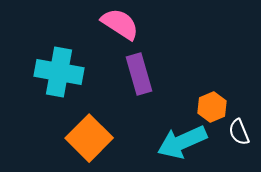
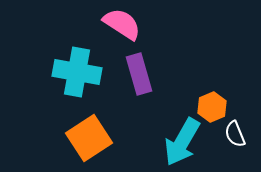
pink semicircle: moved 2 px right
cyan cross: moved 18 px right
white semicircle: moved 4 px left, 2 px down
orange square: rotated 12 degrees clockwise
cyan arrow: rotated 36 degrees counterclockwise
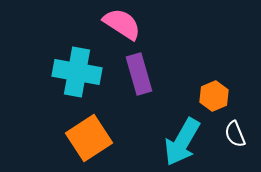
orange hexagon: moved 2 px right, 11 px up
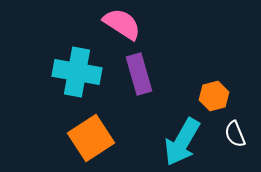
orange hexagon: rotated 8 degrees clockwise
orange square: moved 2 px right
